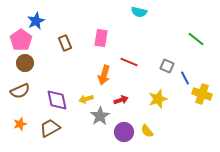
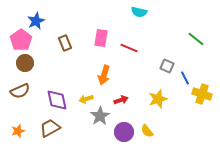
red line: moved 14 px up
orange star: moved 2 px left, 7 px down
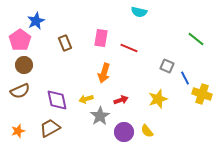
pink pentagon: moved 1 px left
brown circle: moved 1 px left, 2 px down
orange arrow: moved 2 px up
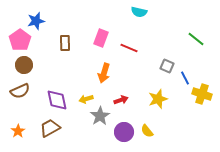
blue star: rotated 12 degrees clockwise
pink rectangle: rotated 12 degrees clockwise
brown rectangle: rotated 21 degrees clockwise
orange star: rotated 16 degrees counterclockwise
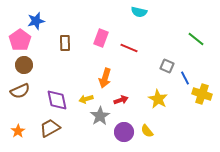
orange arrow: moved 1 px right, 5 px down
yellow star: rotated 24 degrees counterclockwise
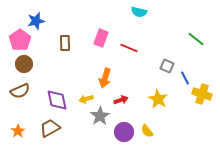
brown circle: moved 1 px up
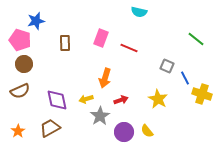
pink pentagon: rotated 20 degrees counterclockwise
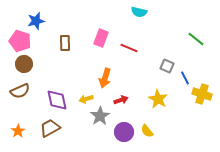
pink pentagon: moved 1 px down
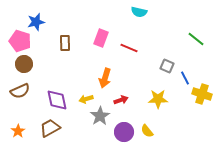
blue star: moved 1 px down
yellow star: rotated 30 degrees counterclockwise
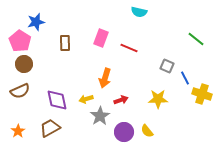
pink pentagon: rotated 15 degrees clockwise
